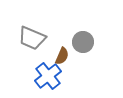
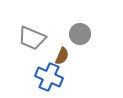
gray circle: moved 3 px left, 8 px up
blue cross: moved 1 px right, 1 px down; rotated 28 degrees counterclockwise
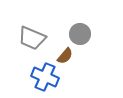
brown semicircle: moved 3 px right; rotated 18 degrees clockwise
blue cross: moved 4 px left
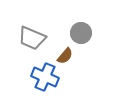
gray circle: moved 1 px right, 1 px up
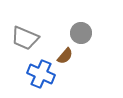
gray trapezoid: moved 7 px left
blue cross: moved 4 px left, 3 px up
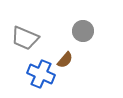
gray circle: moved 2 px right, 2 px up
brown semicircle: moved 4 px down
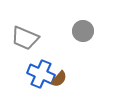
brown semicircle: moved 6 px left, 19 px down
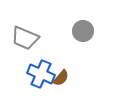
brown semicircle: moved 2 px right, 1 px up
